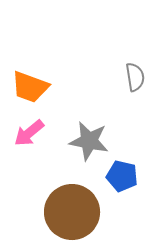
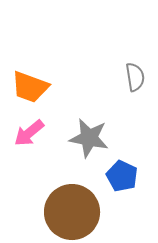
gray star: moved 3 px up
blue pentagon: rotated 12 degrees clockwise
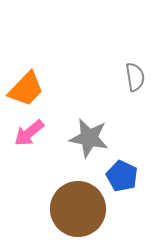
orange trapezoid: moved 4 px left, 2 px down; rotated 66 degrees counterclockwise
brown circle: moved 6 px right, 3 px up
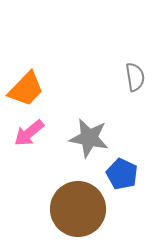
blue pentagon: moved 2 px up
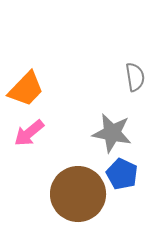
gray star: moved 23 px right, 5 px up
brown circle: moved 15 px up
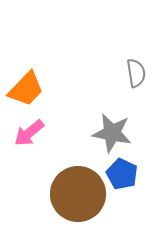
gray semicircle: moved 1 px right, 4 px up
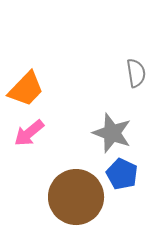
gray star: rotated 9 degrees clockwise
brown circle: moved 2 px left, 3 px down
